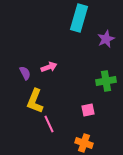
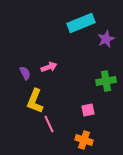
cyan rectangle: moved 2 px right, 5 px down; rotated 52 degrees clockwise
orange cross: moved 3 px up
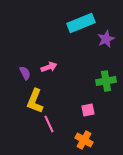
orange cross: rotated 12 degrees clockwise
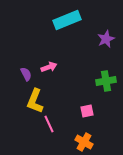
cyan rectangle: moved 14 px left, 3 px up
purple semicircle: moved 1 px right, 1 px down
pink square: moved 1 px left, 1 px down
orange cross: moved 2 px down
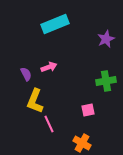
cyan rectangle: moved 12 px left, 4 px down
pink square: moved 1 px right, 1 px up
orange cross: moved 2 px left, 1 px down
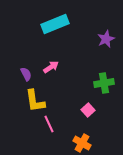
pink arrow: moved 2 px right; rotated 14 degrees counterclockwise
green cross: moved 2 px left, 2 px down
yellow L-shape: rotated 30 degrees counterclockwise
pink square: rotated 32 degrees counterclockwise
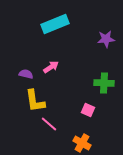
purple star: rotated 18 degrees clockwise
purple semicircle: rotated 48 degrees counterclockwise
green cross: rotated 12 degrees clockwise
pink square: rotated 24 degrees counterclockwise
pink line: rotated 24 degrees counterclockwise
